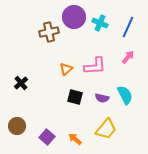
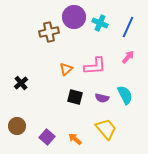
yellow trapezoid: rotated 80 degrees counterclockwise
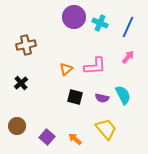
brown cross: moved 23 px left, 13 px down
cyan semicircle: moved 2 px left
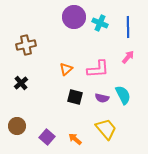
blue line: rotated 25 degrees counterclockwise
pink L-shape: moved 3 px right, 3 px down
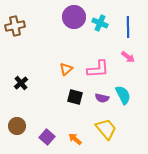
brown cross: moved 11 px left, 19 px up
pink arrow: rotated 88 degrees clockwise
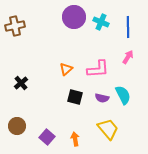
cyan cross: moved 1 px right, 1 px up
pink arrow: rotated 96 degrees counterclockwise
yellow trapezoid: moved 2 px right
orange arrow: rotated 40 degrees clockwise
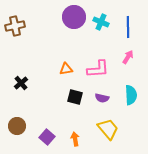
orange triangle: rotated 32 degrees clockwise
cyan semicircle: moved 8 px right; rotated 24 degrees clockwise
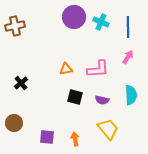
purple semicircle: moved 2 px down
brown circle: moved 3 px left, 3 px up
purple square: rotated 35 degrees counterclockwise
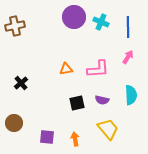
black square: moved 2 px right, 6 px down; rotated 28 degrees counterclockwise
